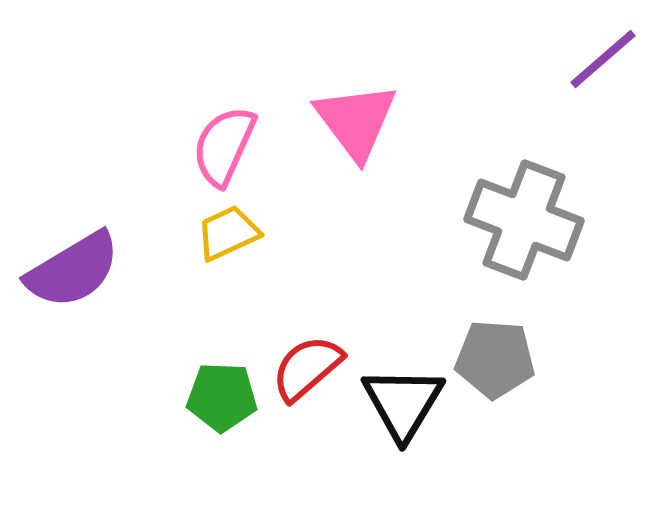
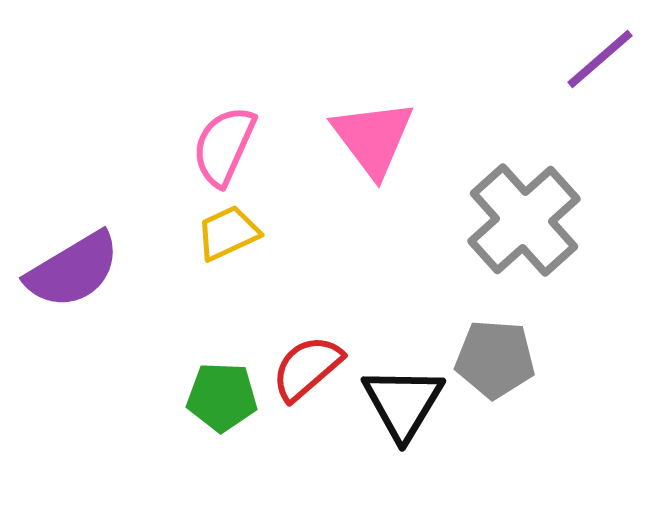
purple line: moved 3 px left
pink triangle: moved 17 px right, 17 px down
gray cross: rotated 27 degrees clockwise
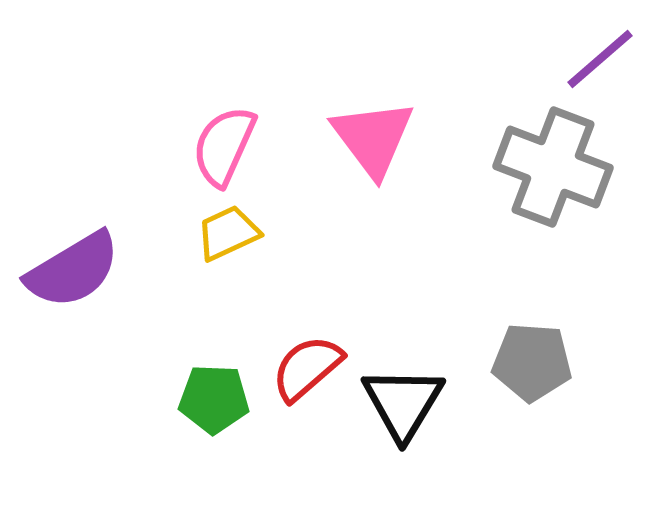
gray cross: moved 29 px right, 53 px up; rotated 27 degrees counterclockwise
gray pentagon: moved 37 px right, 3 px down
green pentagon: moved 8 px left, 2 px down
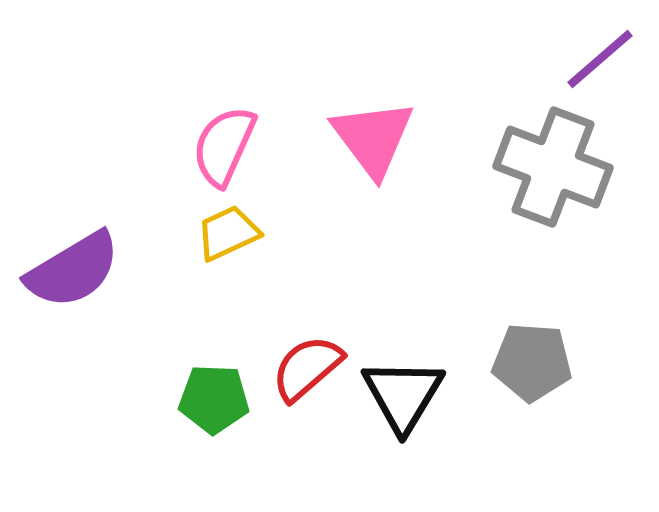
black triangle: moved 8 px up
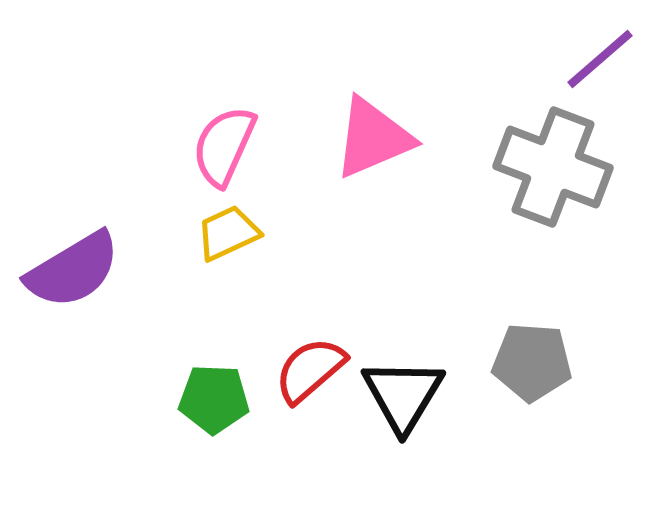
pink triangle: rotated 44 degrees clockwise
red semicircle: moved 3 px right, 2 px down
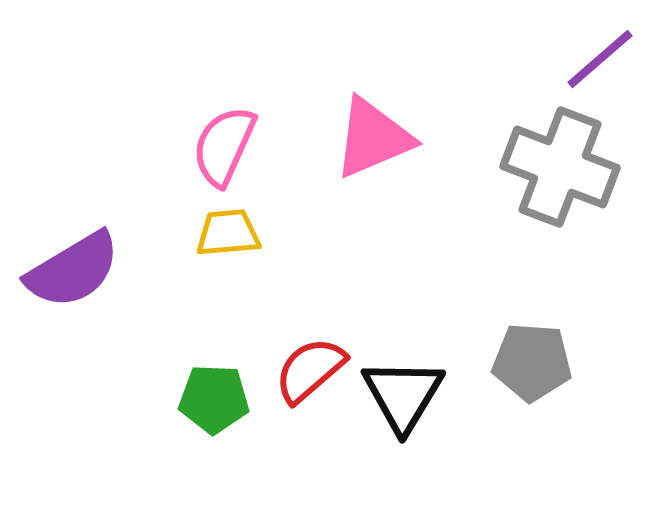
gray cross: moved 7 px right
yellow trapezoid: rotated 20 degrees clockwise
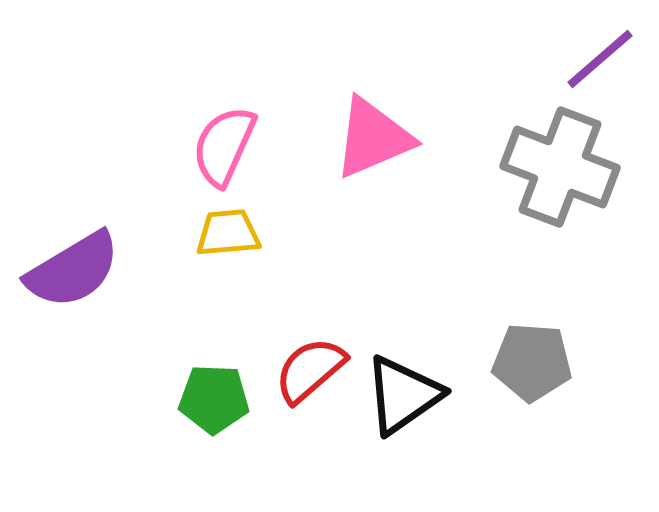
black triangle: rotated 24 degrees clockwise
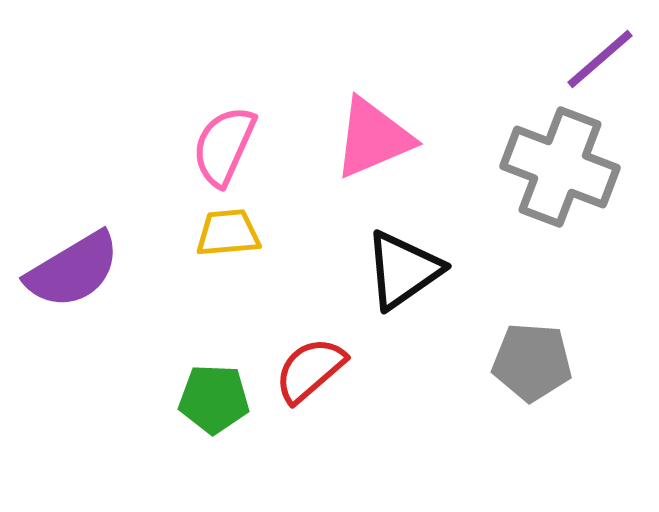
black triangle: moved 125 px up
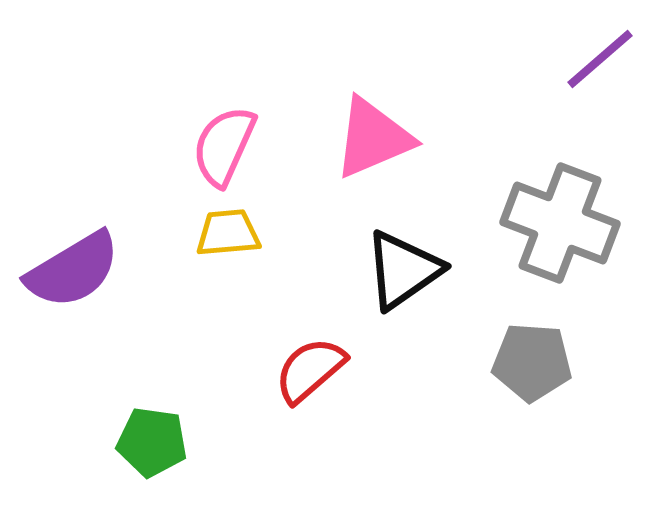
gray cross: moved 56 px down
green pentagon: moved 62 px left, 43 px down; rotated 6 degrees clockwise
